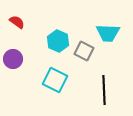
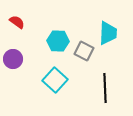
cyan trapezoid: rotated 90 degrees counterclockwise
cyan hexagon: rotated 20 degrees counterclockwise
cyan square: rotated 15 degrees clockwise
black line: moved 1 px right, 2 px up
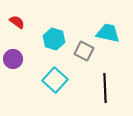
cyan trapezoid: rotated 80 degrees counterclockwise
cyan hexagon: moved 4 px left, 2 px up; rotated 15 degrees clockwise
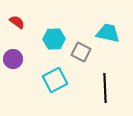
cyan hexagon: rotated 20 degrees counterclockwise
gray square: moved 3 px left, 1 px down
cyan square: rotated 20 degrees clockwise
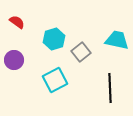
cyan trapezoid: moved 9 px right, 7 px down
cyan hexagon: rotated 15 degrees counterclockwise
gray square: rotated 24 degrees clockwise
purple circle: moved 1 px right, 1 px down
black line: moved 5 px right
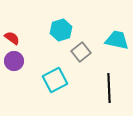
red semicircle: moved 5 px left, 16 px down
cyan hexagon: moved 7 px right, 9 px up
purple circle: moved 1 px down
black line: moved 1 px left
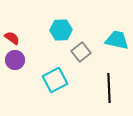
cyan hexagon: rotated 15 degrees clockwise
purple circle: moved 1 px right, 1 px up
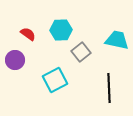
red semicircle: moved 16 px right, 4 px up
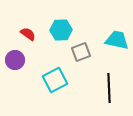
gray square: rotated 18 degrees clockwise
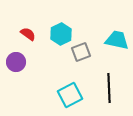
cyan hexagon: moved 4 px down; rotated 25 degrees counterclockwise
purple circle: moved 1 px right, 2 px down
cyan square: moved 15 px right, 15 px down
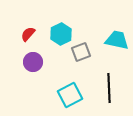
red semicircle: rotated 84 degrees counterclockwise
purple circle: moved 17 px right
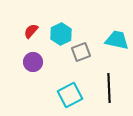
red semicircle: moved 3 px right, 3 px up
